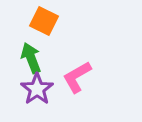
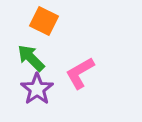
green arrow: rotated 24 degrees counterclockwise
pink L-shape: moved 3 px right, 4 px up
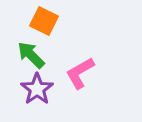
green arrow: moved 3 px up
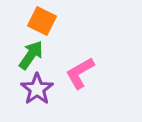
orange square: moved 2 px left
green arrow: rotated 80 degrees clockwise
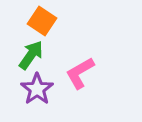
orange square: rotated 8 degrees clockwise
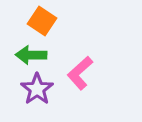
green arrow: rotated 124 degrees counterclockwise
pink L-shape: rotated 12 degrees counterclockwise
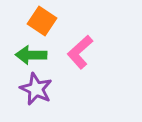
pink L-shape: moved 21 px up
purple star: moved 1 px left; rotated 12 degrees counterclockwise
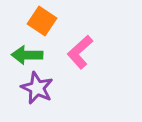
green arrow: moved 4 px left
purple star: moved 1 px right, 1 px up
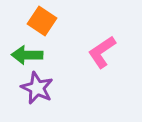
pink L-shape: moved 22 px right; rotated 8 degrees clockwise
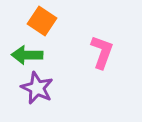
pink L-shape: rotated 144 degrees clockwise
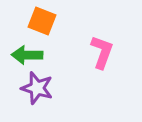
orange square: rotated 12 degrees counterclockwise
purple star: rotated 8 degrees counterclockwise
